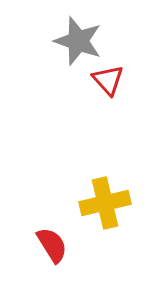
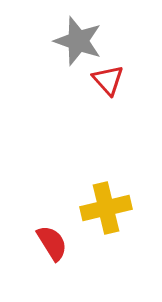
yellow cross: moved 1 px right, 5 px down
red semicircle: moved 2 px up
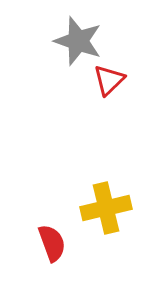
red triangle: moved 1 px right; rotated 28 degrees clockwise
red semicircle: rotated 12 degrees clockwise
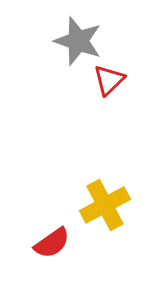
yellow cross: moved 1 px left, 3 px up; rotated 15 degrees counterclockwise
red semicircle: rotated 75 degrees clockwise
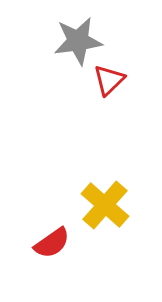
gray star: rotated 27 degrees counterclockwise
yellow cross: rotated 21 degrees counterclockwise
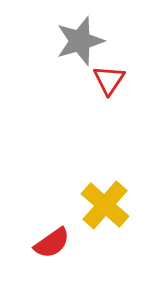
gray star: moved 2 px right; rotated 9 degrees counterclockwise
red triangle: rotated 12 degrees counterclockwise
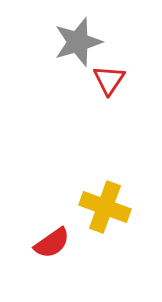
gray star: moved 2 px left, 1 px down
yellow cross: moved 2 px down; rotated 21 degrees counterclockwise
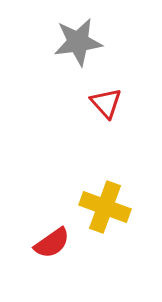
gray star: rotated 9 degrees clockwise
red triangle: moved 3 px left, 23 px down; rotated 16 degrees counterclockwise
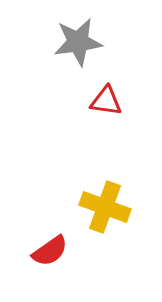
red triangle: moved 2 px up; rotated 40 degrees counterclockwise
red semicircle: moved 2 px left, 8 px down
